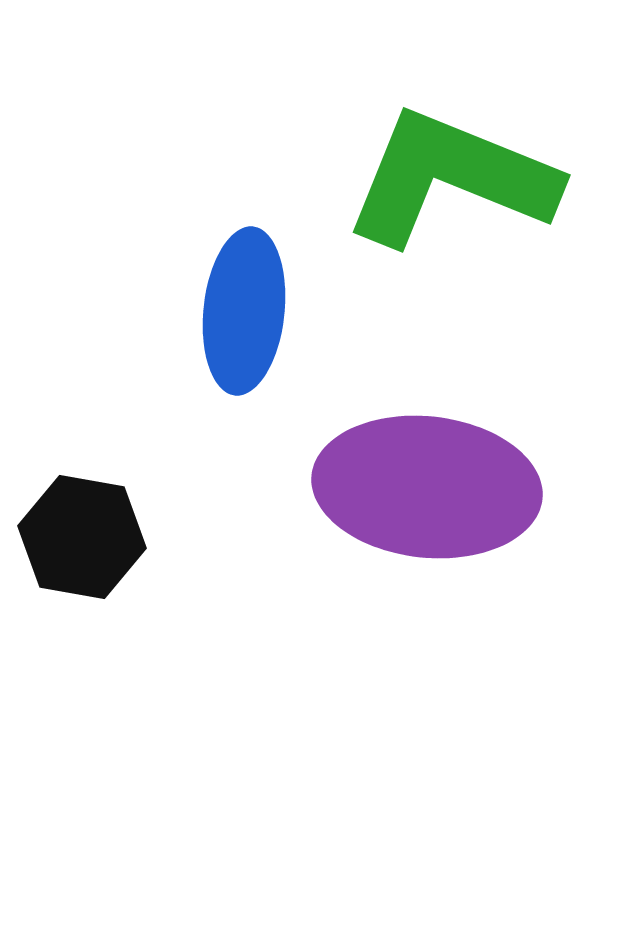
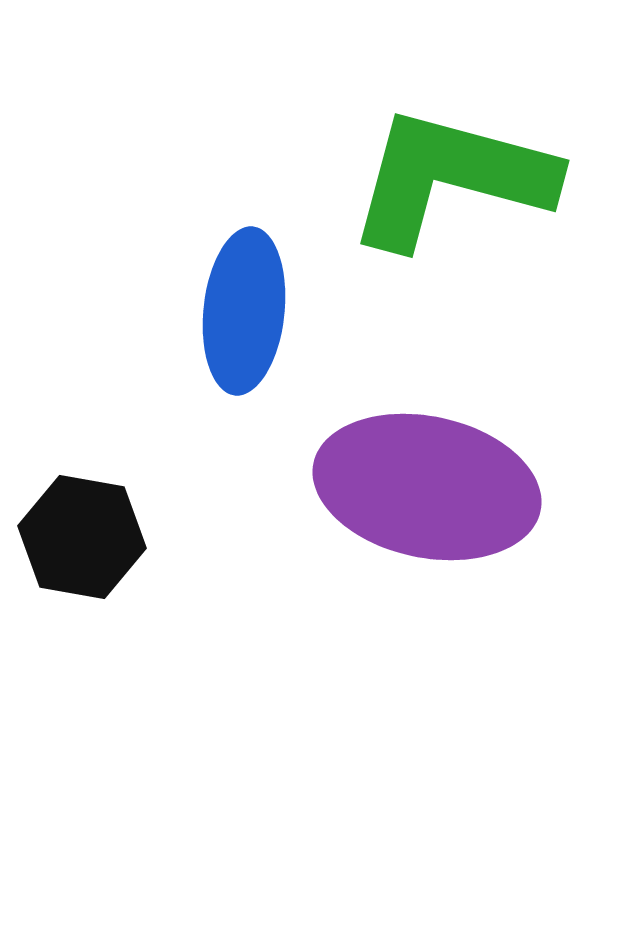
green L-shape: rotated 7 degrees counterclockwise
purple ellipse: rotated 6 degrees clockwise
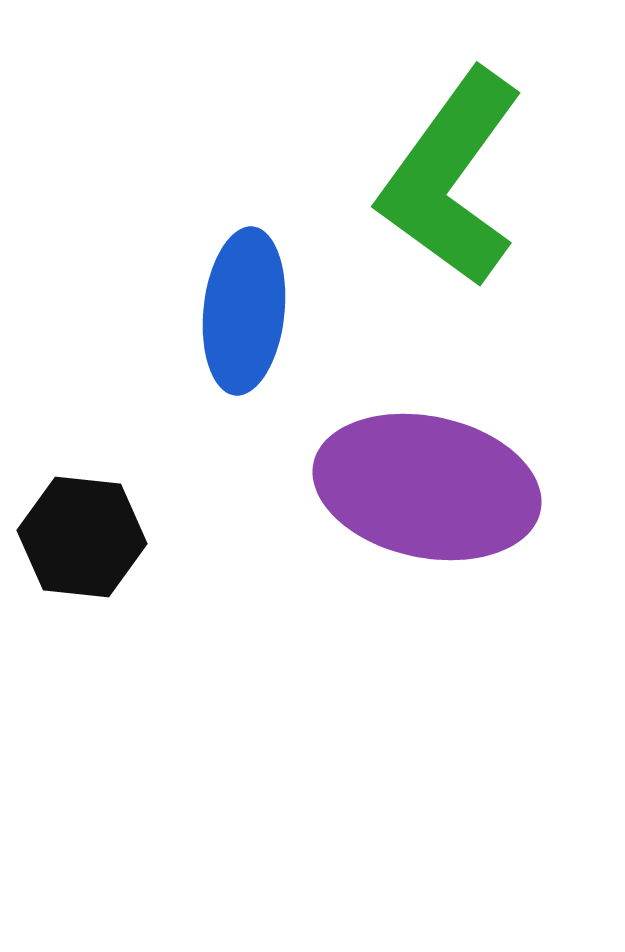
green L-shape: rotated 69 degrees counterclockwise
black hexagon: rotated 4 degrees counterclockwise
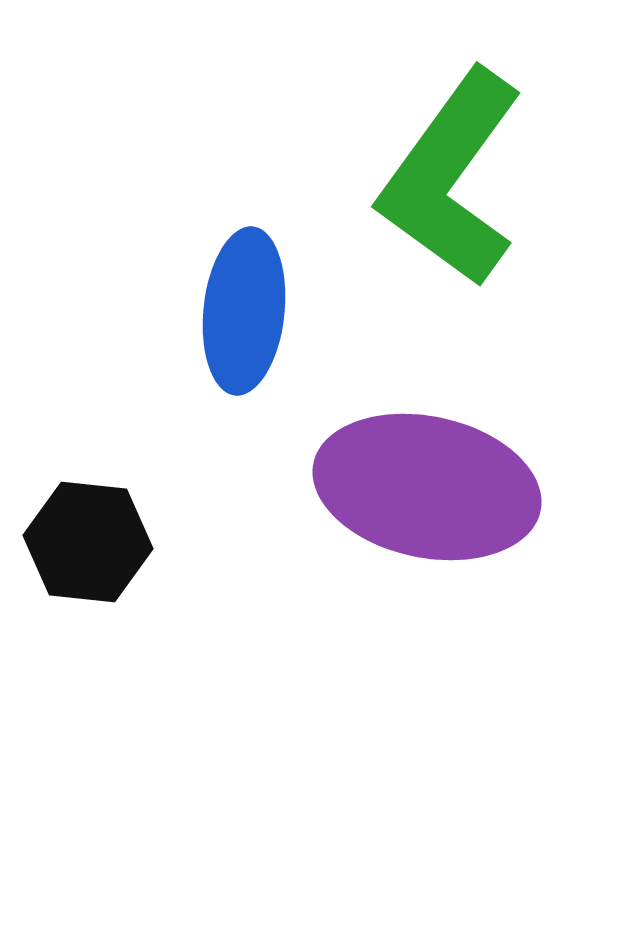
black hexagon: moved 6 px right, 5 px down
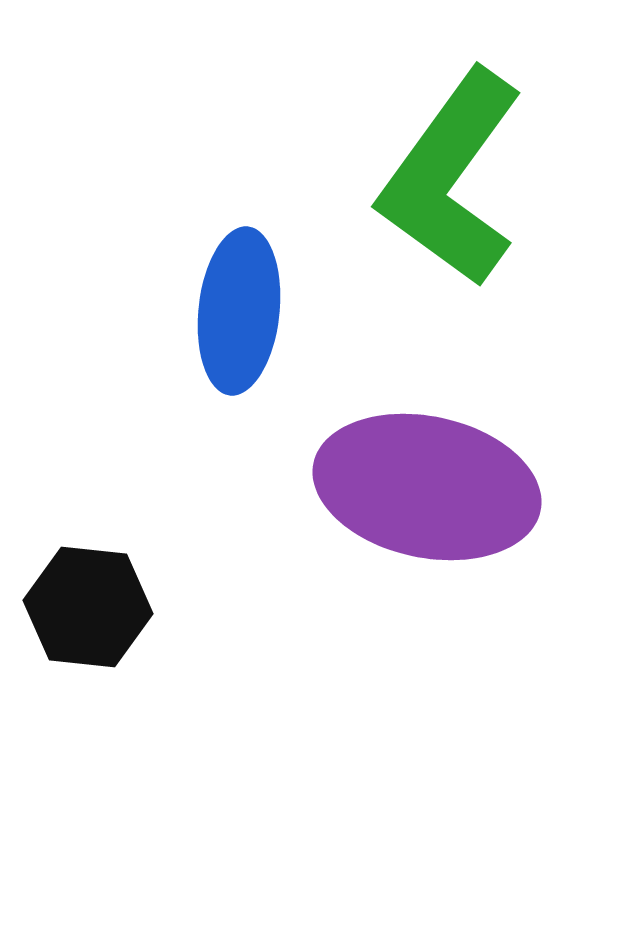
blue ellipse: moved 5 px left
black hexagon: moved 65 px down
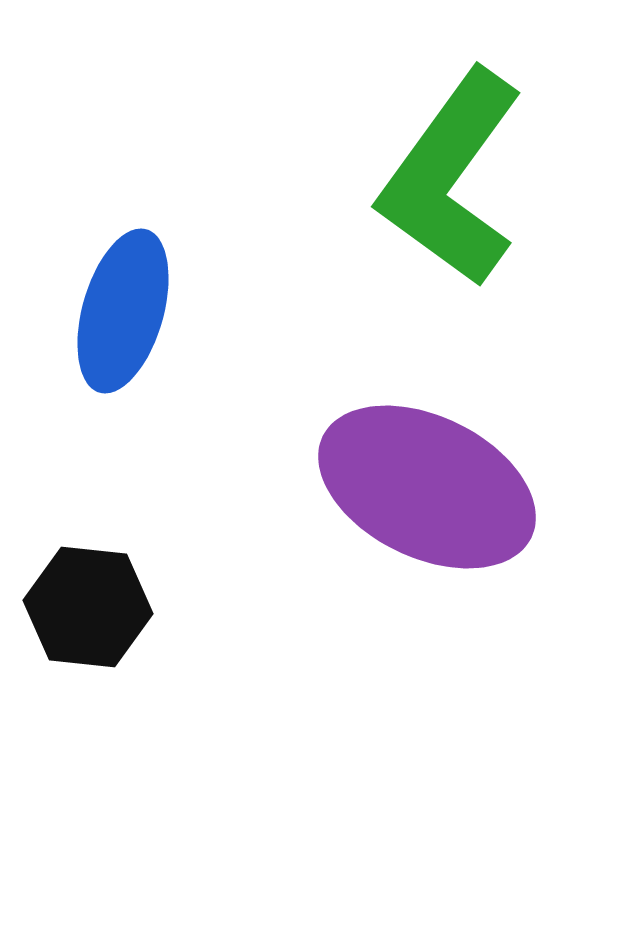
blue ellipse: moved 116 px left; rotated 10 degrees clockwise
purple ellipse: rotated 14 degrees clockwise
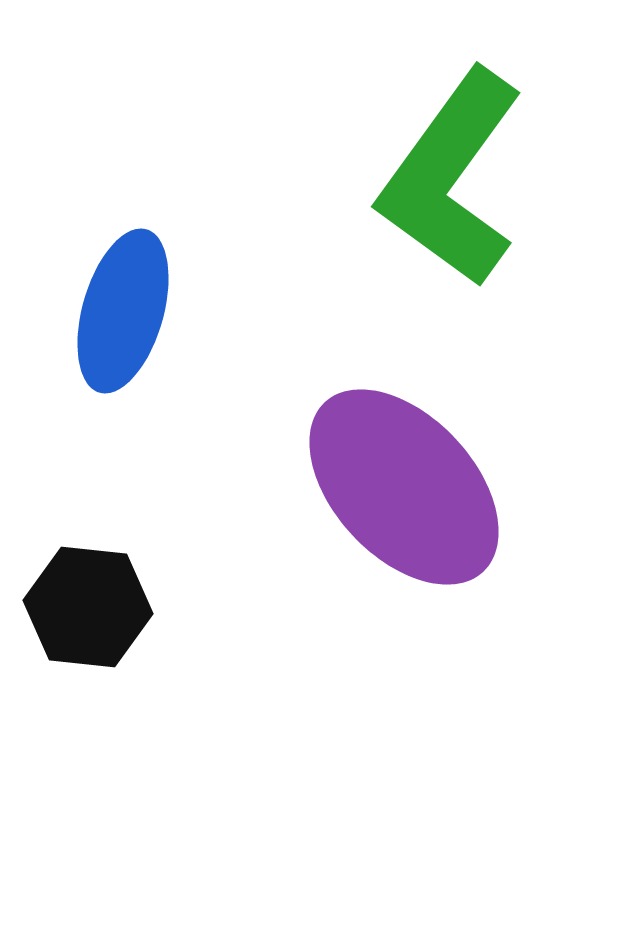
purple ellipse: moved 23 px left; rotated 21 degrees clockwise
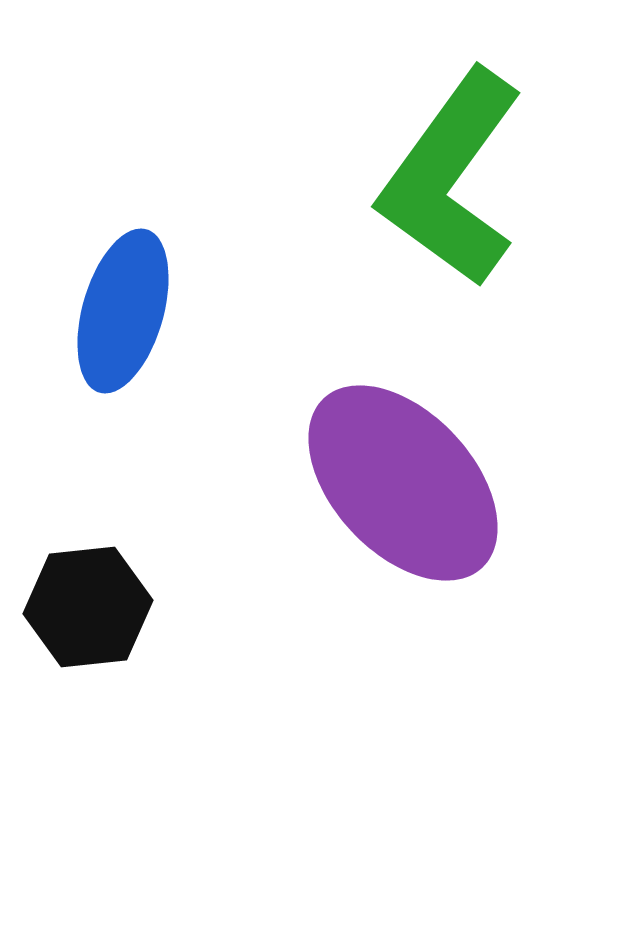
purple ellipse: moved 1 px left, 4 px up
black hexagon: rotated 12 degrees counterclockwise
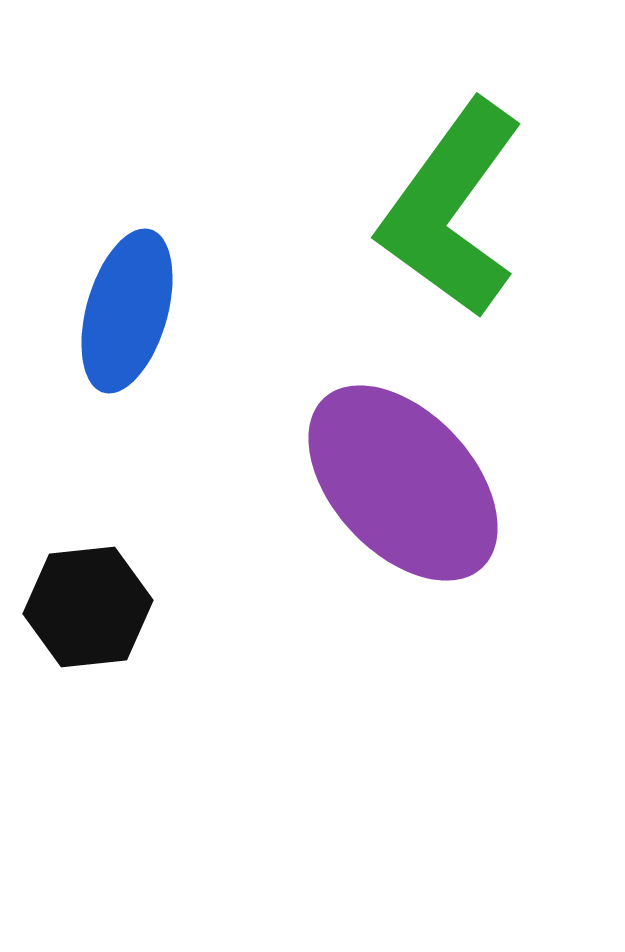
green L-shape: moved 31 px down
blue ellipse: moved 4 px right
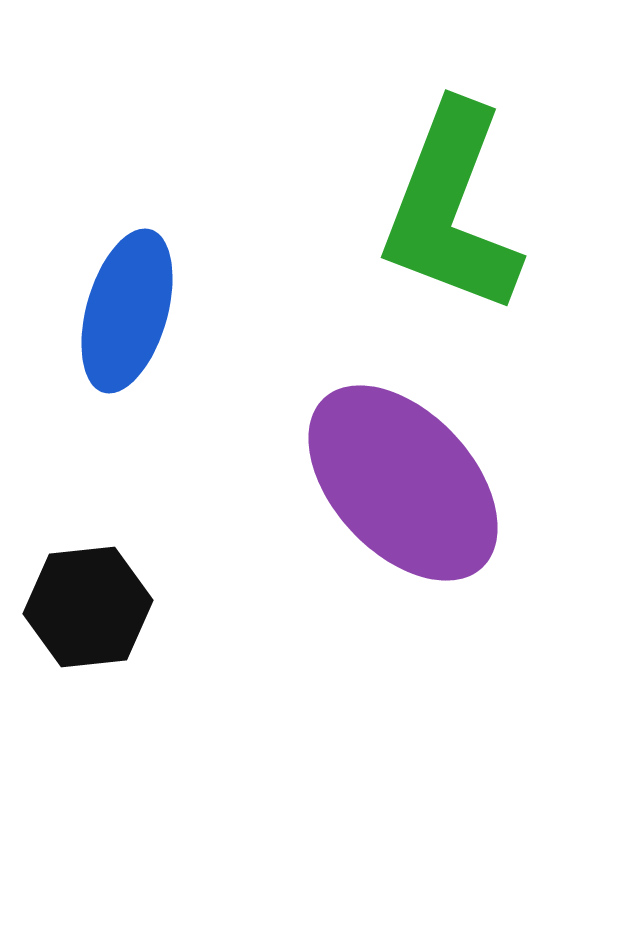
green L-shape: rotated 15 degrees counterclockwise
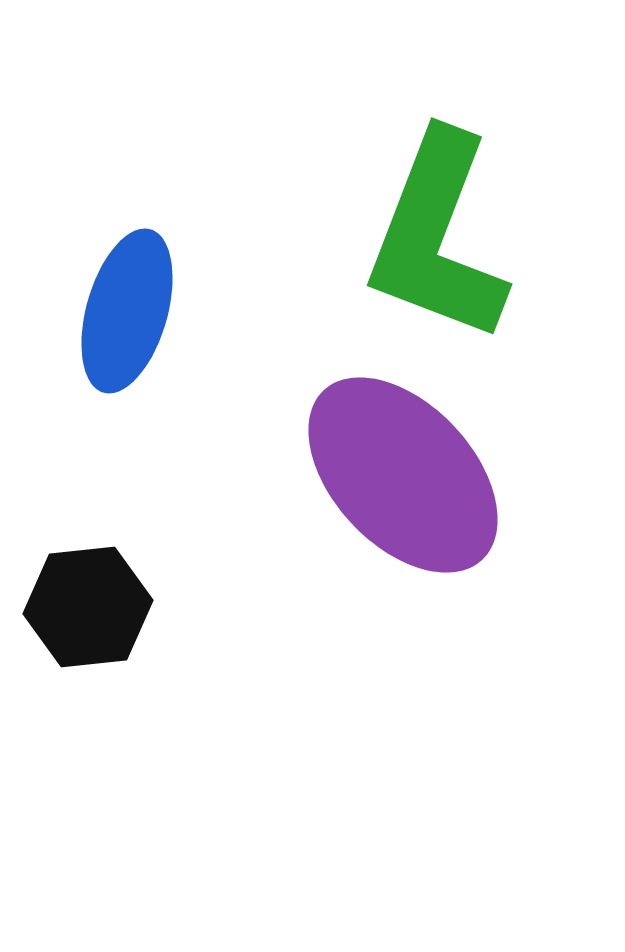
green L-shape: moved 14 px left, 28 px down
purple ellipse: moved 8 px up
